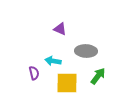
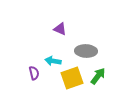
yellow square: moved 5 px right, 5 px up; rotated 20 degrees counterclockwise
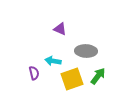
yellow square: moved 1 px down
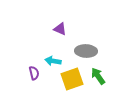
green arrow: rotated 72 degrees counterclockwise
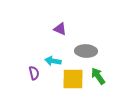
yellow square: moved 1 px right; rotated 20 degrees clockwise
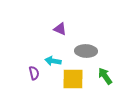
green arrow: moved 7 px right
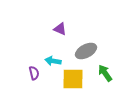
gray ellipse: rotated 30 degrees counterclockwise
green arrow: moved 3 px up
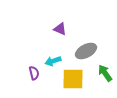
cyan arrow: rotated 28 degrees counterclockwise
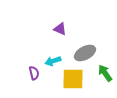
gray ellipse: moved 1 px left, 2 px down
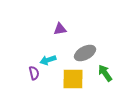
purple triangle: rotated 32 degrees counterclockwise
cyan arrow: moved 5 px left, 1 px up
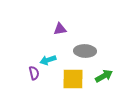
gray ellipse: moved 2 px up; rotated 30 degrees clockwise
green arrow: moved 1 px left, 3 px down; rotated 96 degrees clockwise
